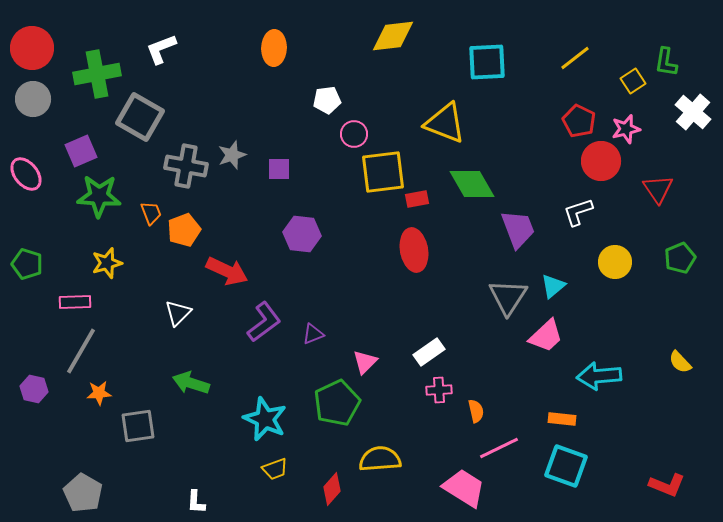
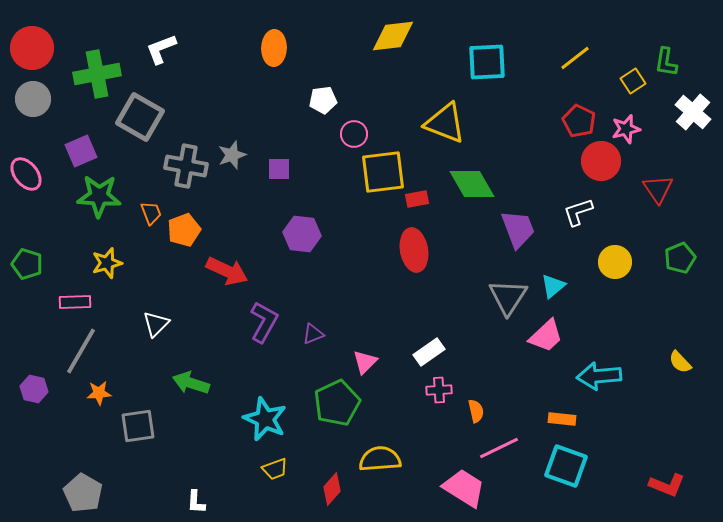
white pentagon at (327, 100): moved 4 px left
white triangle at (178, 313): moved 22 px left, 11 px down
purple L-shape at (264, 322): rotated 24 degrees counterclockwise
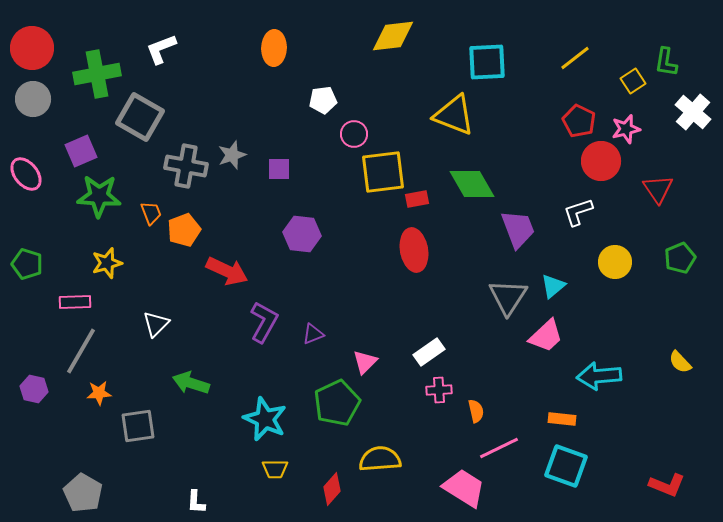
yellow triangle at (445, 123): moved 9 px right, 8 px up
yellow trapezoid at (275, 469): rotated 20 degrees clockwise
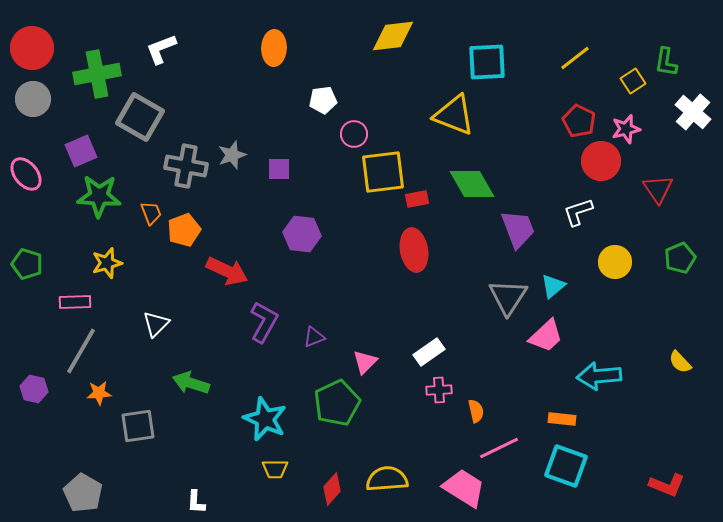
purple triangle at (313, 334): moved 1 px right, 3 px down
yellow semicircle at (380, 459): moved 7 px right, 20 px down
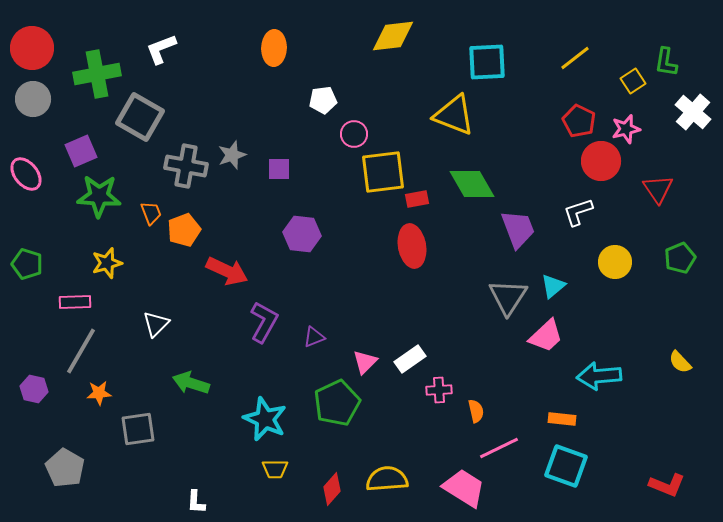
red ellipse at (414, 250): moved 2 px left, 4 px up
white rectangle at (429, 352): moved 19 px left, 7 px down
gray square at (138, 426): moved 3 px down
gray pentagon at (83, 493): moved 18 px left, 25 px up
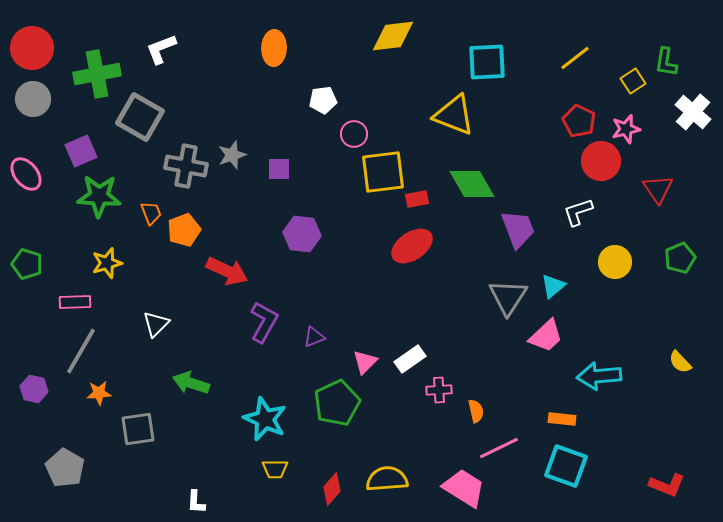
red ellipse at (412, 246): rotated 66 degrees clockwise
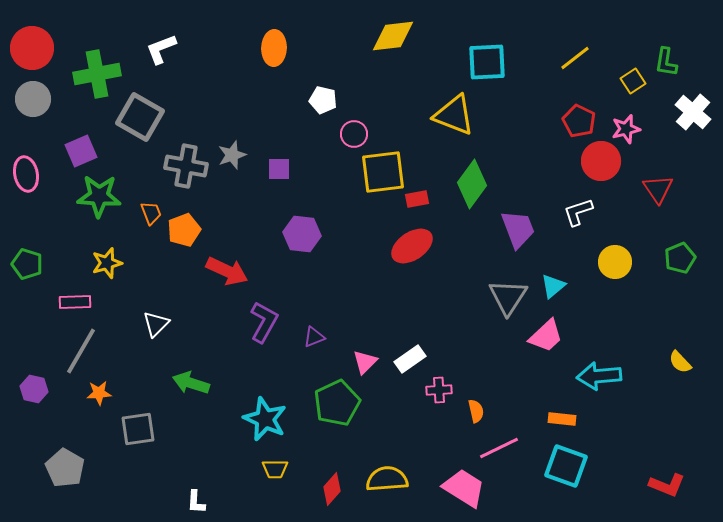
white pentagon at (323, 100): rotated 20 degrees clockwise
pink ellipse at (26, 174): rotated 28 degrees clockwise
green diamond at (472, 184): rotated 66 degrees clockwise
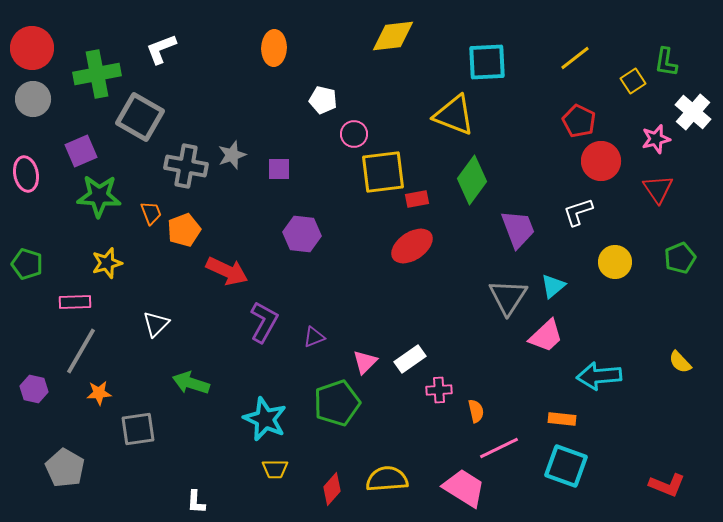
pink star at (626, 129): moved 30 px right, 10 px down
green diamond at (472, 184): moved 4 px up
green pentagon at (337, 403): rotated 6 degrees clockwise
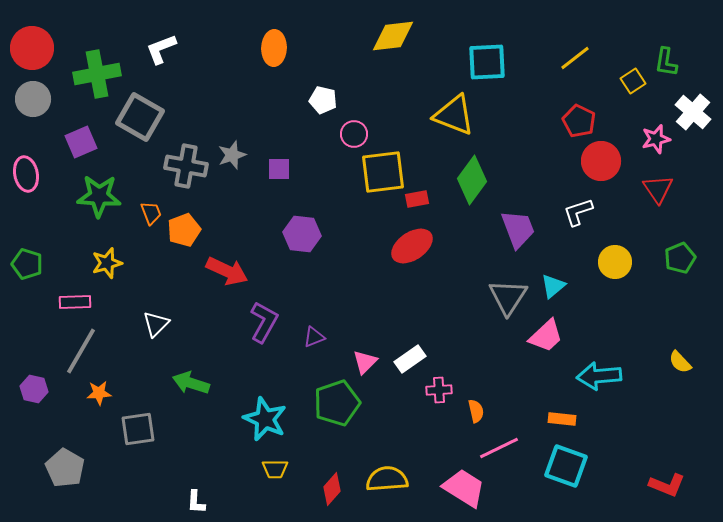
purple square at (81, 151): moved 9 px up
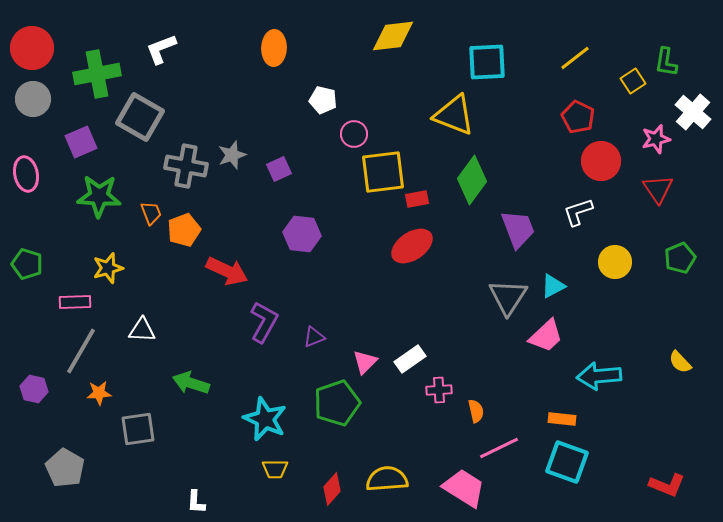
red pentagon at (579, 121): moved 1 px left, 4 px up
purple square at (279, 169): rotated 25 degrees counterclockwise
yellow star at (107, 263): moved 1 px right, 5 px down
cyan triangle at (553, 286): rotated 12 degrees clockwise
white triangle at (156, 324): moved 14 px left, 6 px down; rotated 48 degrees clockwise
cyan square at (566, 466): moved 1 px right, 4 px up
